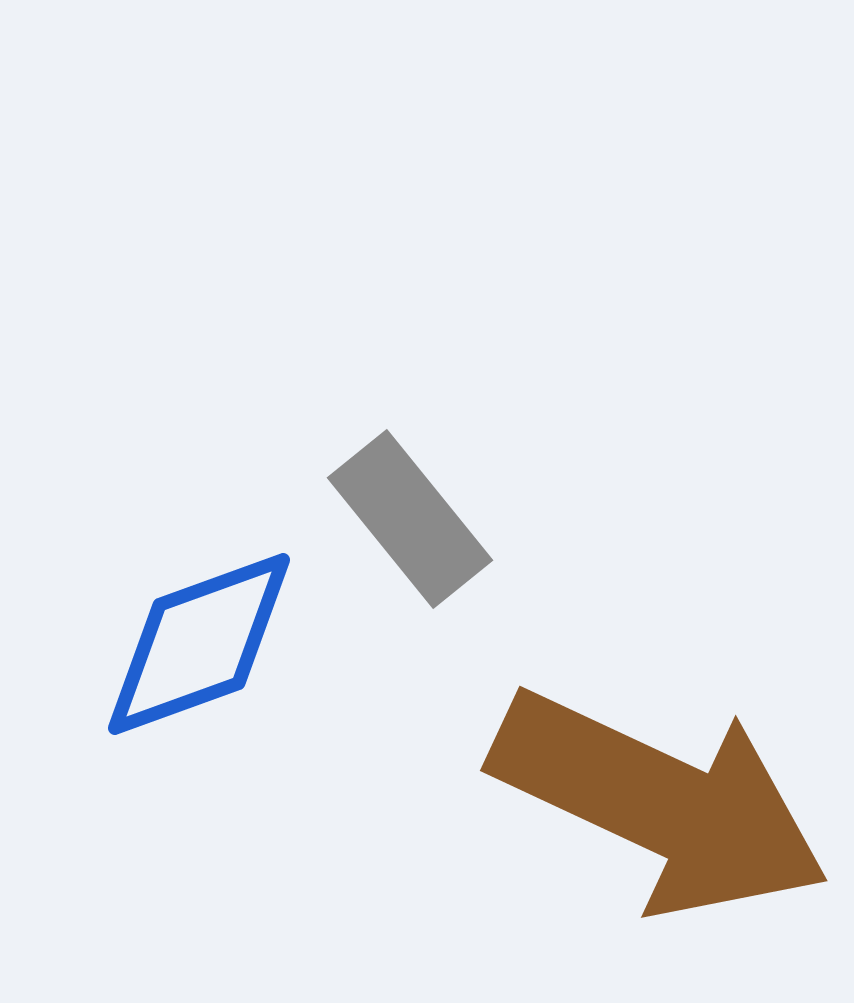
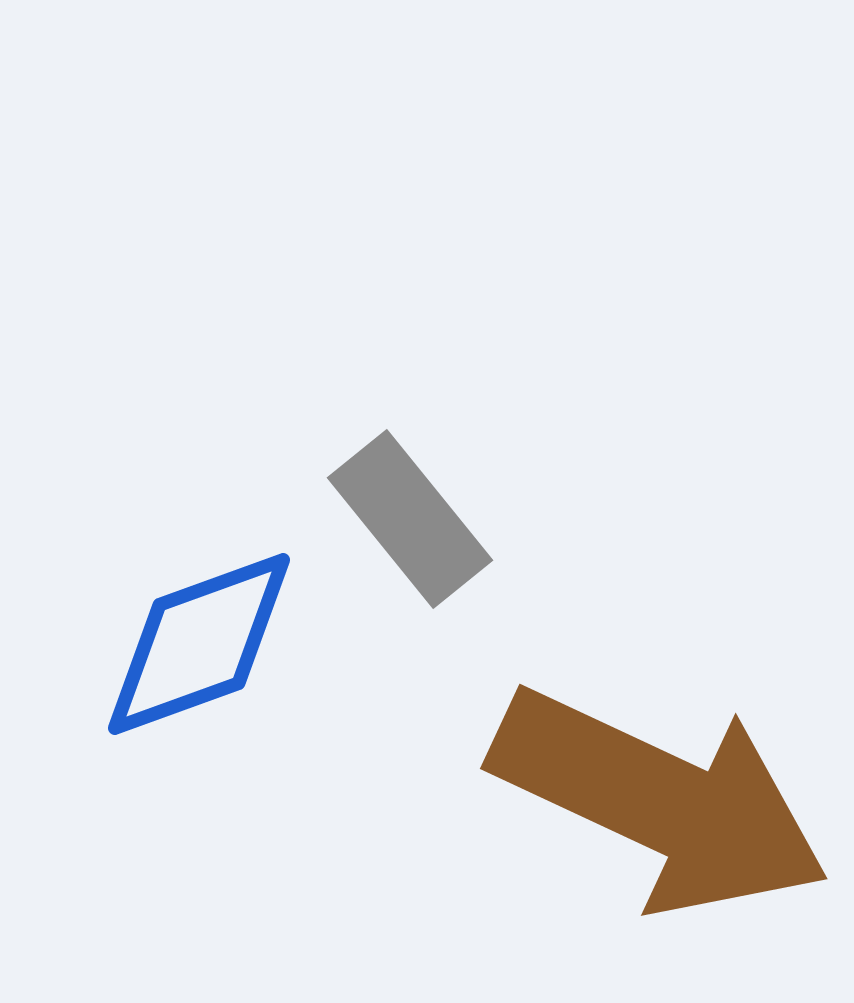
brown arrow: moved 2 px up
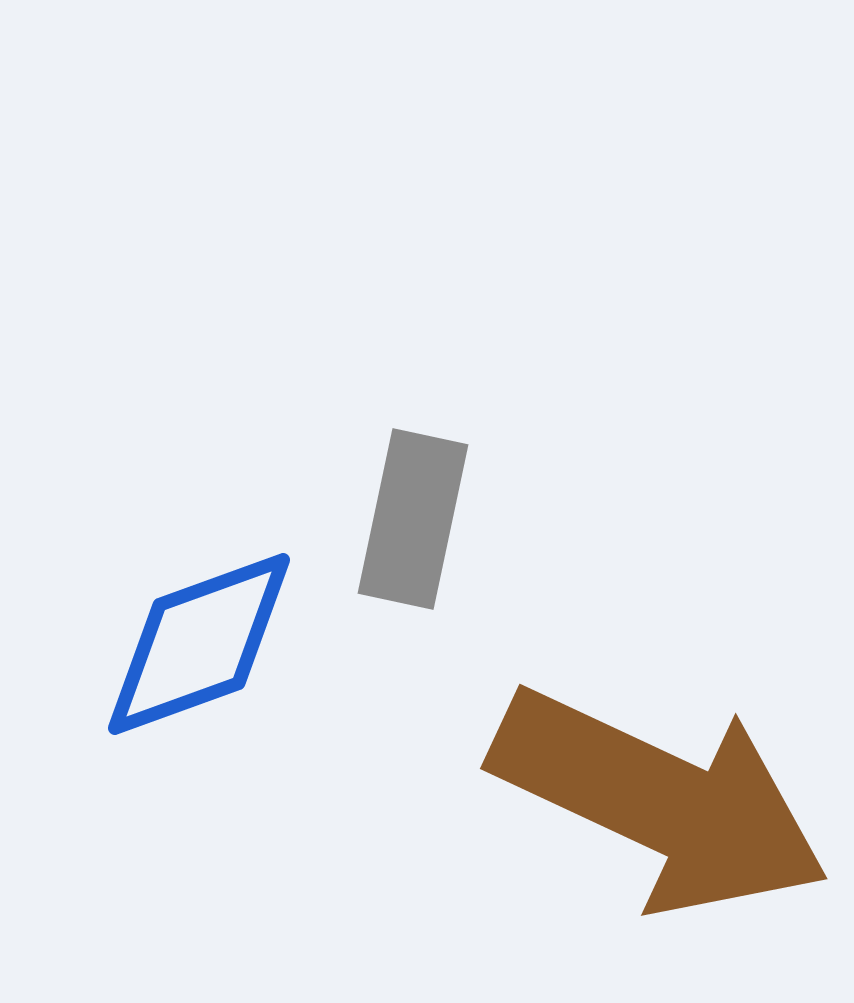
gray rectangle: moved 3 px right; rotated 51 degrees clockwise
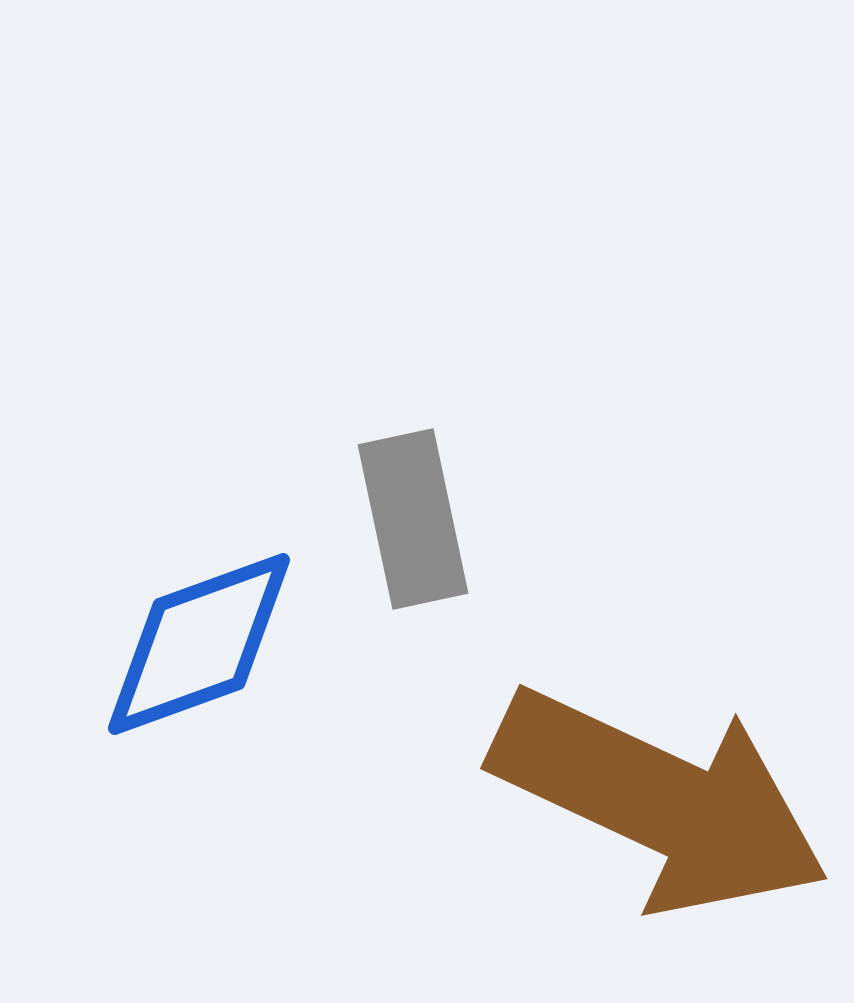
gray rectangle: rotated 24 degrees counterclockwise
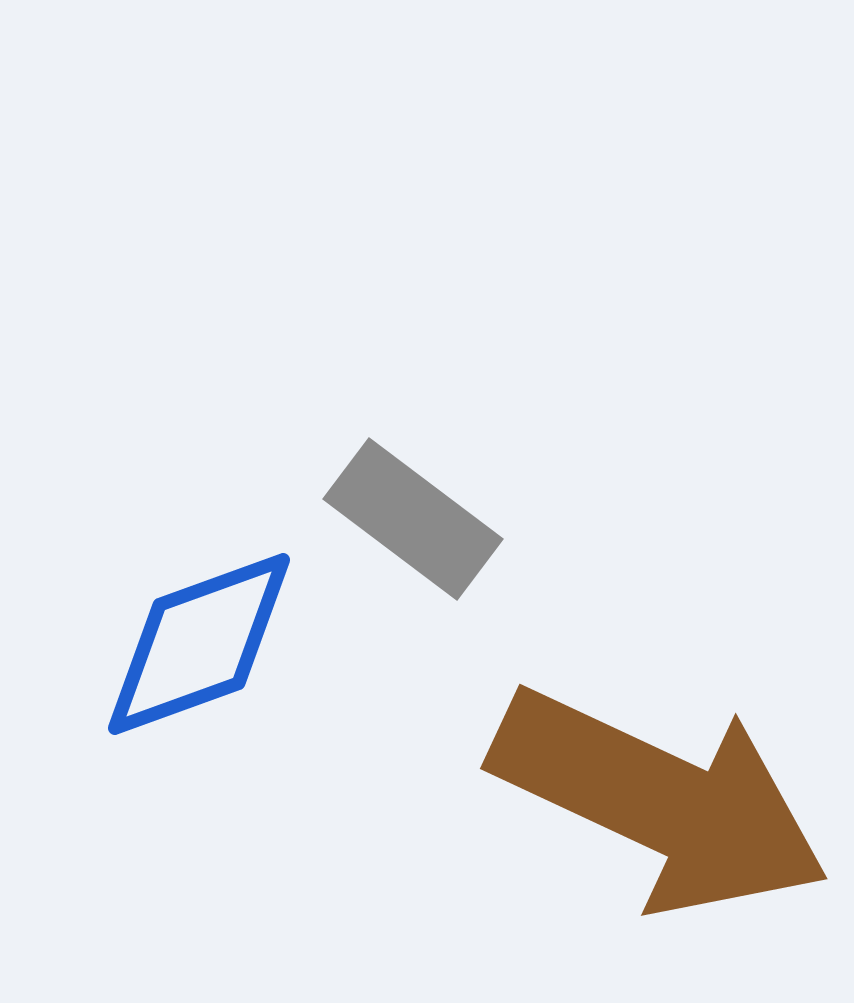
gray rectangle: rotated 41 degrees counterclockwise
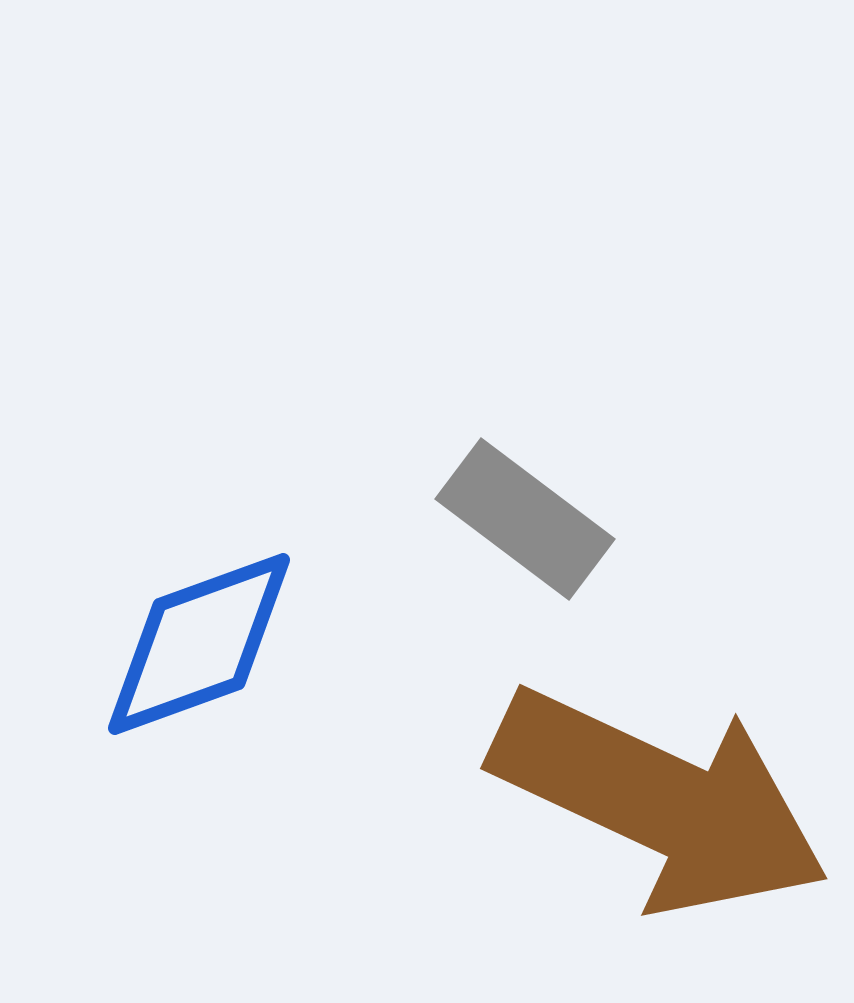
gray rectangle: moved 112 px right
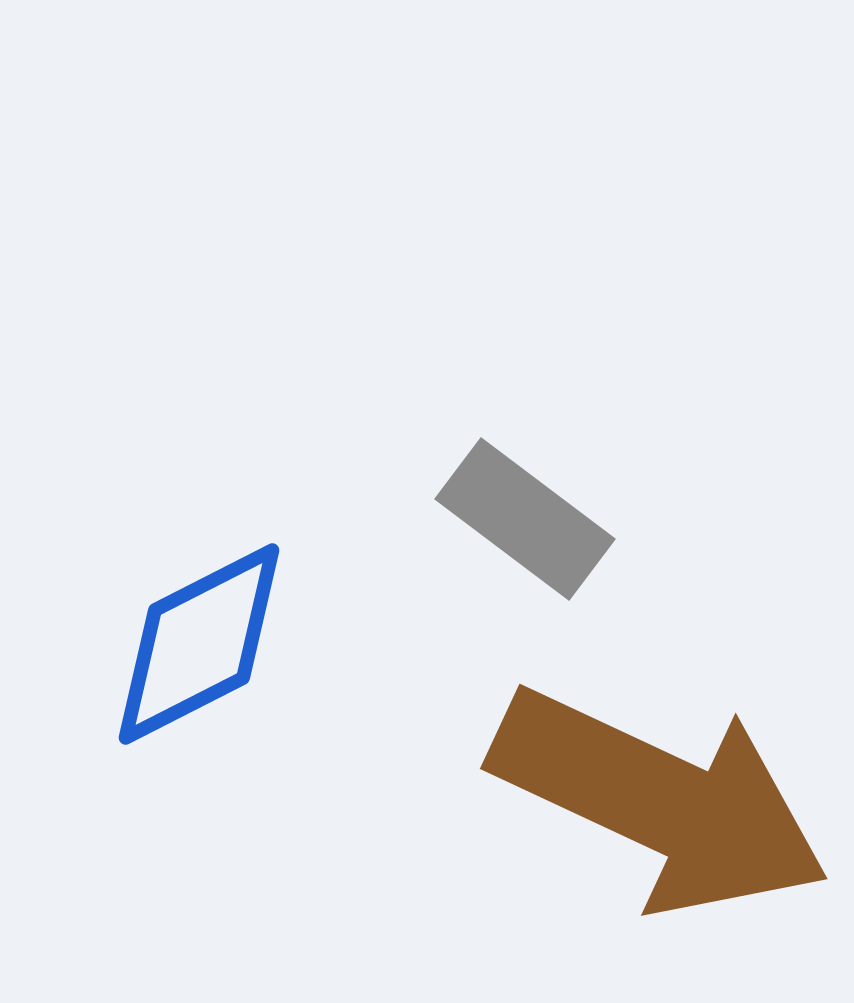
blue diamond: rotated 7 degrees counterclockwise
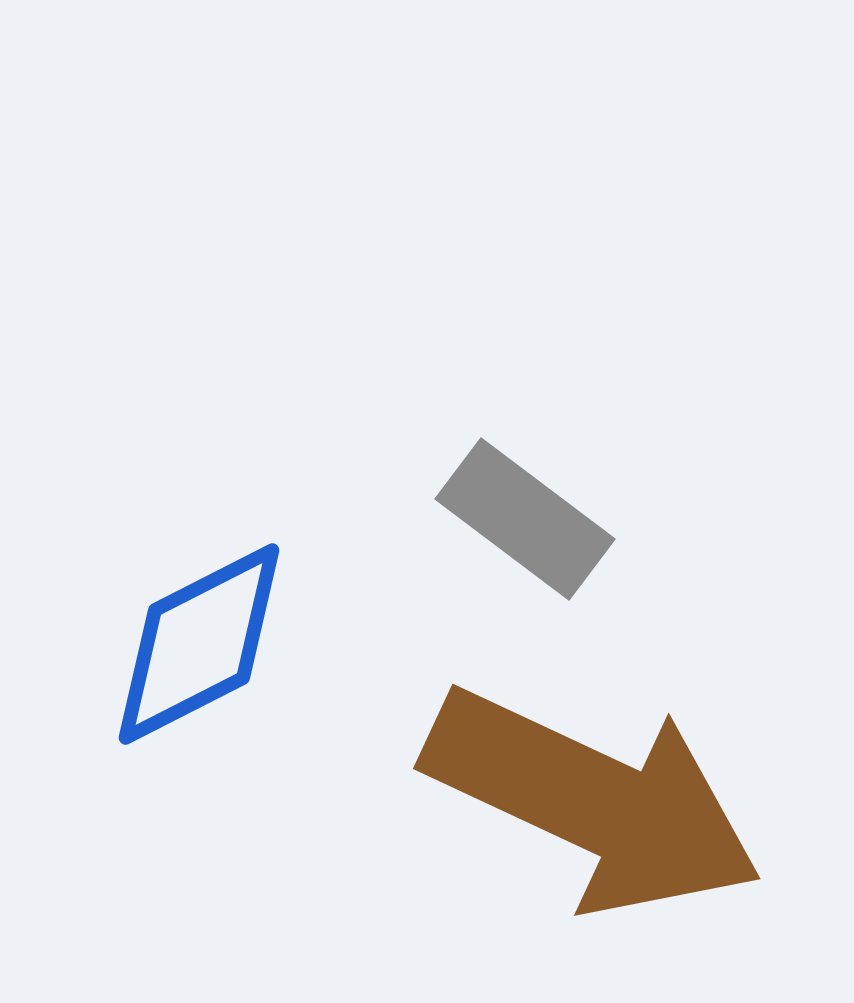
brown arrow: moved 67 px left
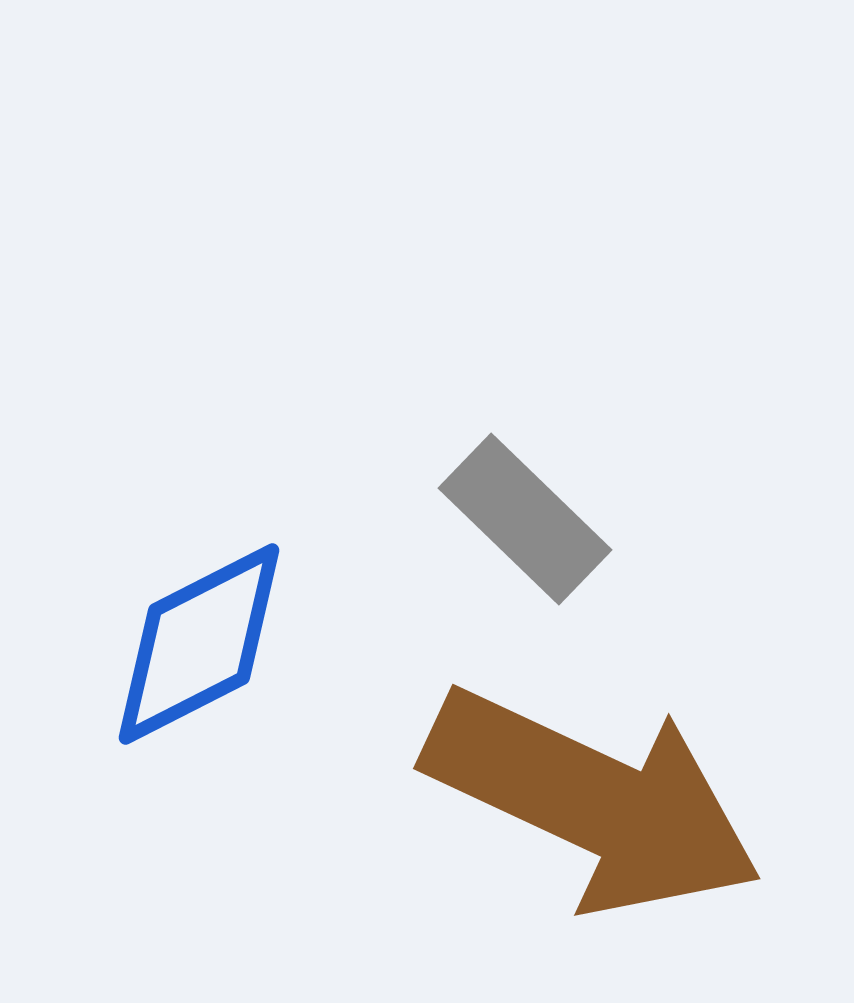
gray rectangle: rotated 7 degrees clockwise
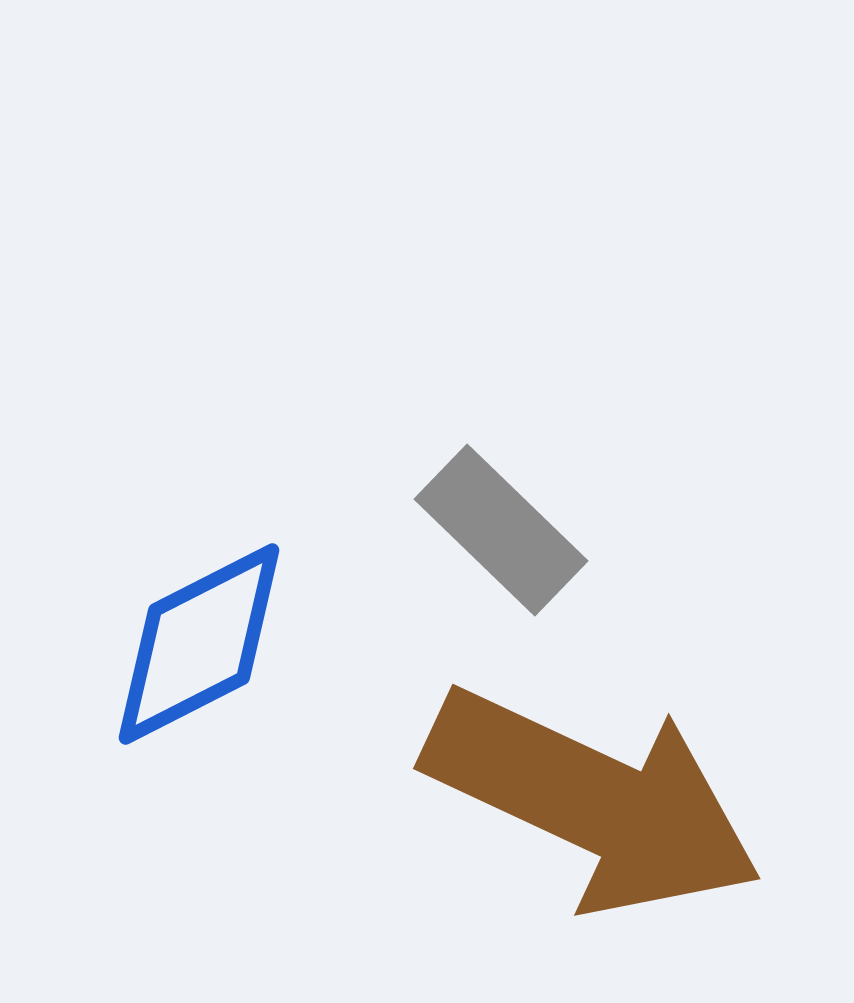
gray rectangle: moved 24 px left, 11 px down
